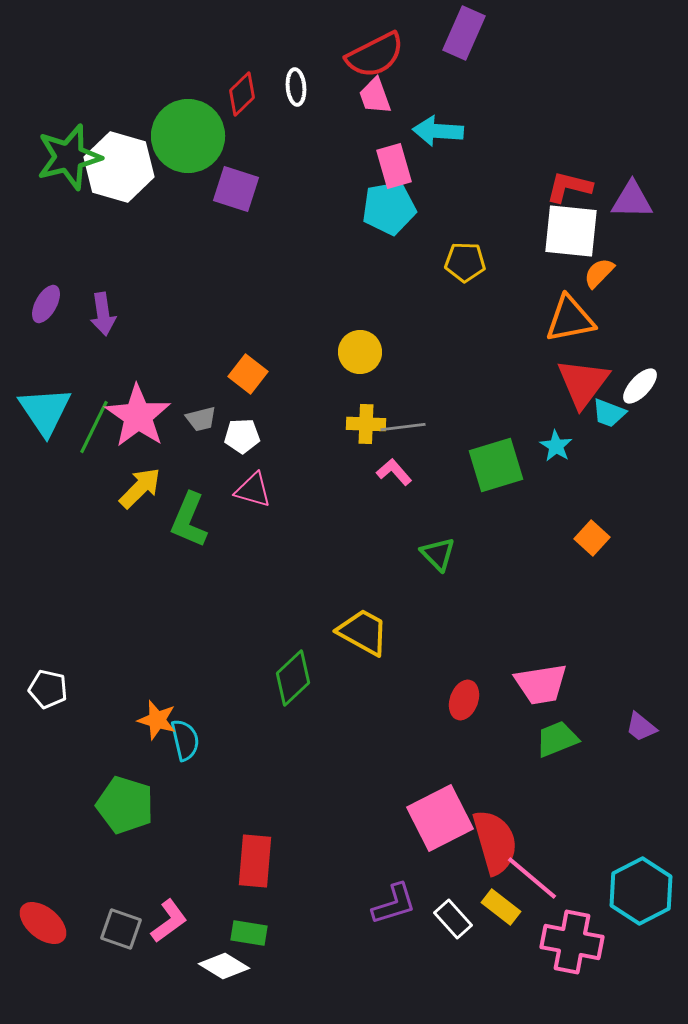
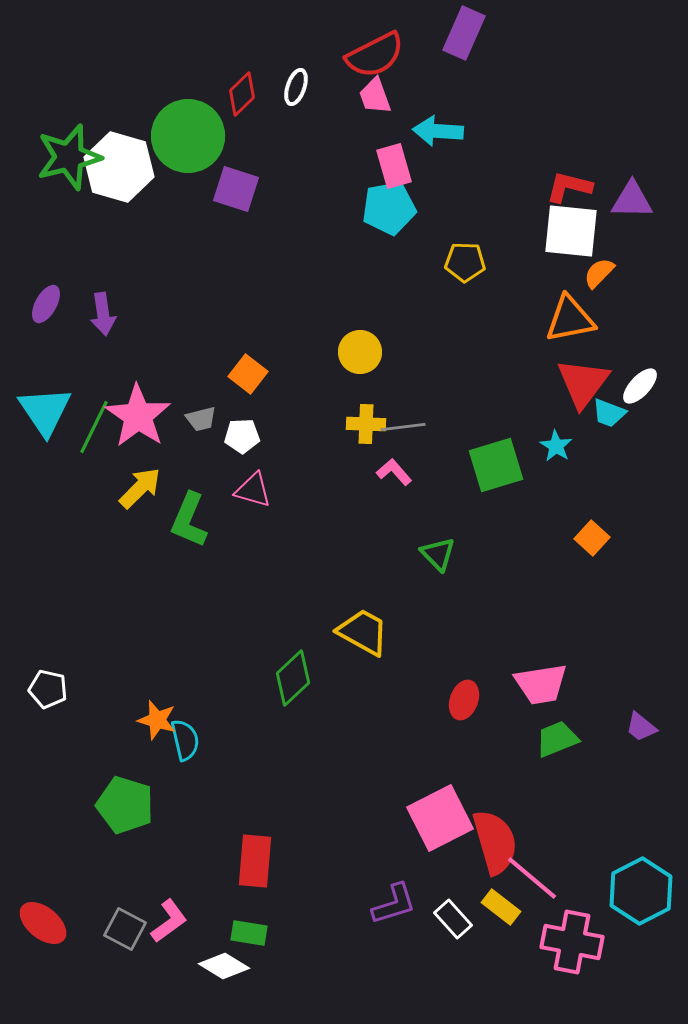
white ellipse at (296, 87): rotated 24 degrees clockwise
gray square at (121, 929): moved 4 px right; rotated 9 degrees clockwise
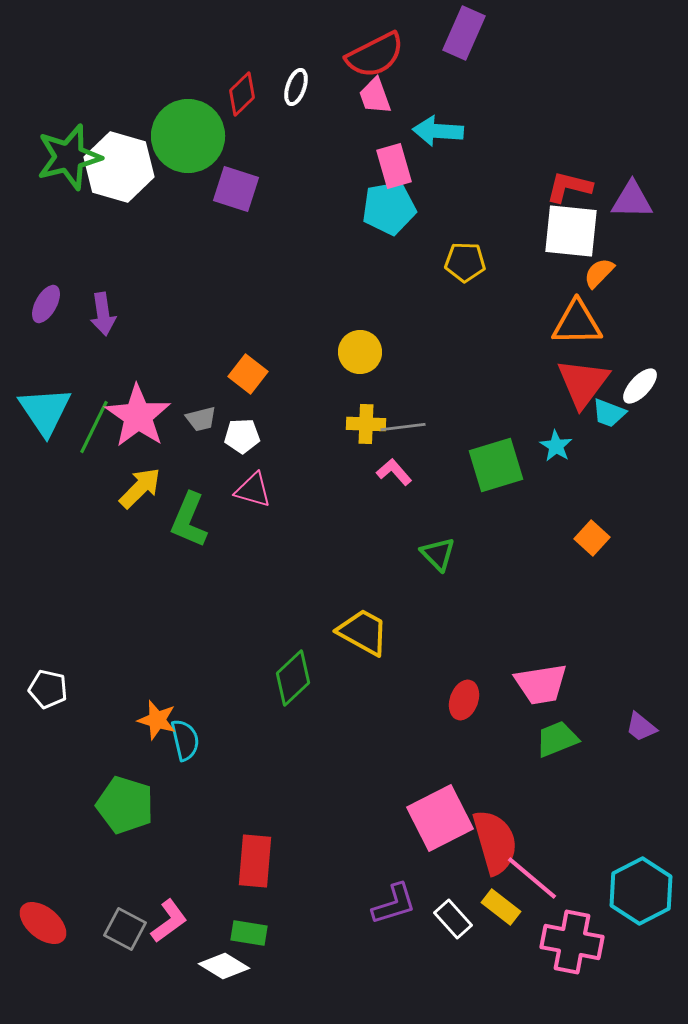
orange triangle at (570, 319): moved 7 px right, 4 px down; rotated 10 degrees clockwise
